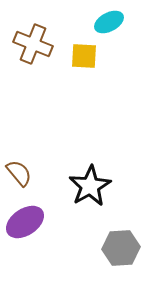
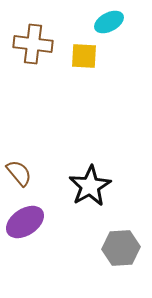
brown cross: rotated 15 degrees counterclockwise
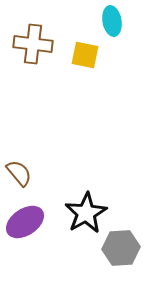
cyan ellipse: moved 3 px right, 1 px up; rotated 72 degrees counterclockwise
yellow square: moved 1 px right, 1 px up; rotated 8 degrees clockwise
black star: moved 4 px left, 27 px down
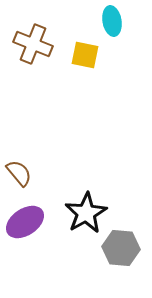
brown cross: rotated 15 degrees clockwise
gray hexagon: rotated 9 degrees clockwise
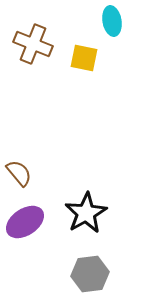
yellow square: moved 1 px left, 3 px down
gray hexagon: moved 31 px left, 26 px down; rotated 12 degrees counterclockwise
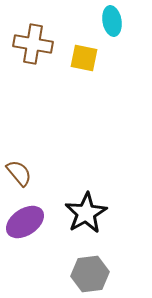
brown cross: rotated 12 degrees counterclockwise
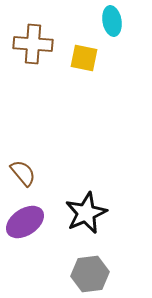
brown cross: rotated 6 degrees counterclockwise
brown semicircle: moved 4 px right
black star: rotated 6 degrees clockwise
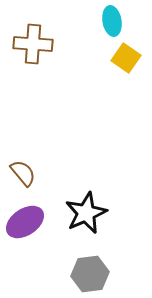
yellow square: moved 42 px right; rotated 24 degrees clockwise
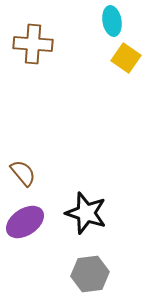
black star: rotated 30 degrees counterclockwise
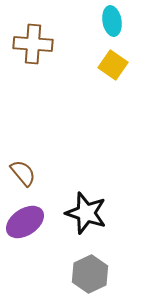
yellow square: moved 13 px left, 7 px down
gray hexagon: rotated 18 degrees counterclockwise
